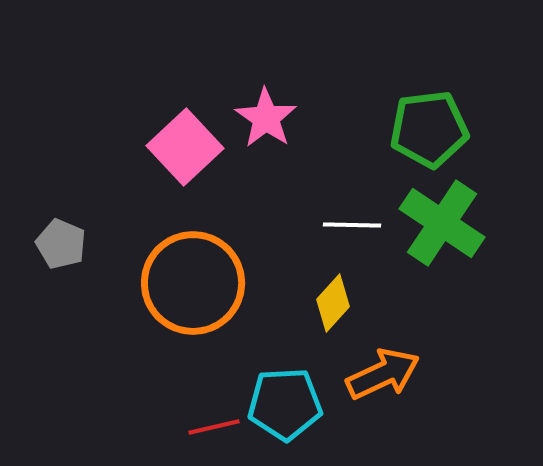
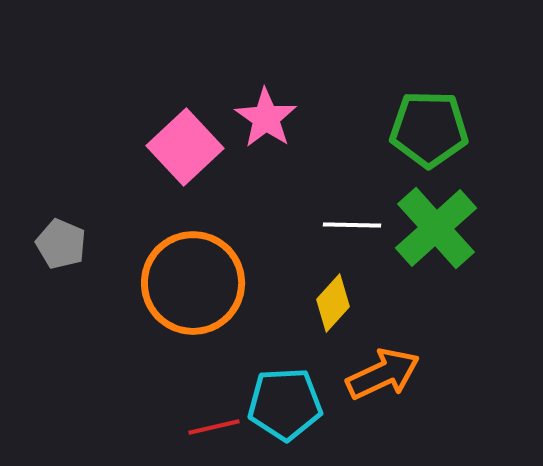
green pentagon: rotated 8 degrees clockwise
green cross: moved 6 px left, 5 px down; rotated 14 degrees clockwise
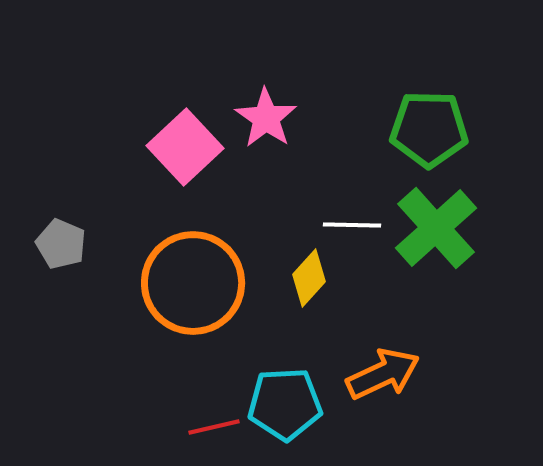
yellow diamond: moved 24 px left, 25 px up
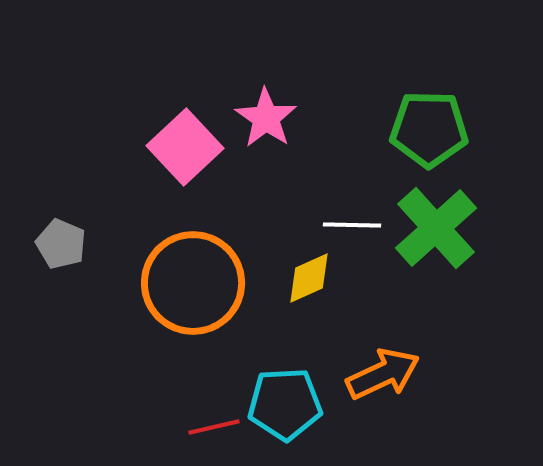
yellow diamond: rotated 24 degrees clockwise
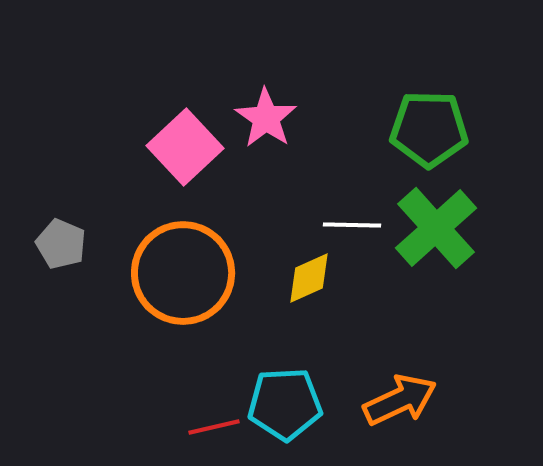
orange circle: moved 10 px left, 10 px up
orange arrow: moved 17 px right, 26 px down
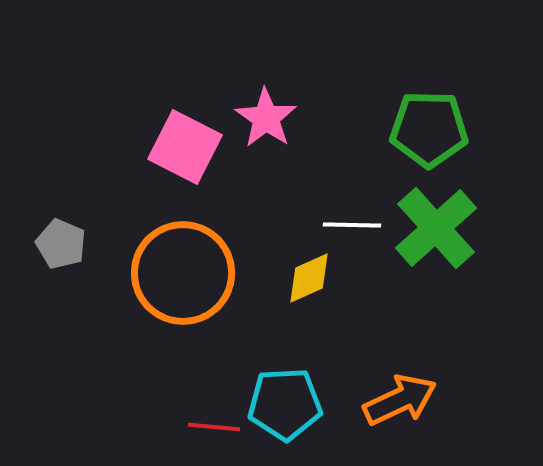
pink square: rotated 20 degrees counterclockwise
red line: rotated 18 degrees clockwise
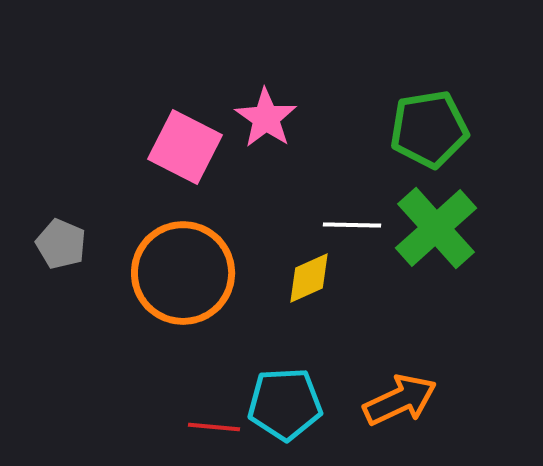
green pentagon: rotated 10 degrees counterclockwise
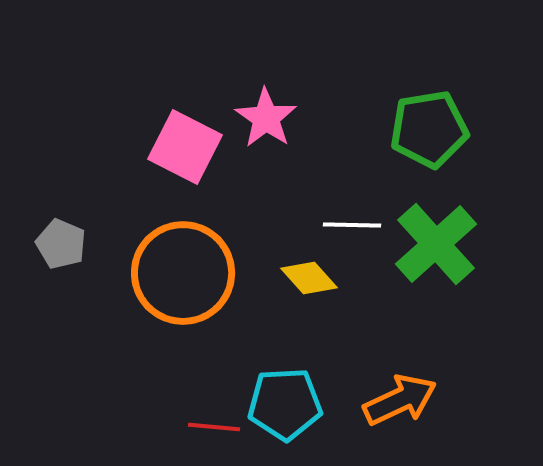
green cross: moved 16 px down
yellow diamond: rotated 72 degrees clockwise
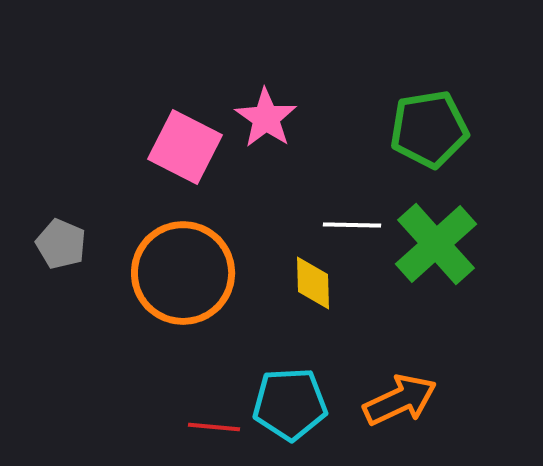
yellow diamond: moved 4 px right, 5 px down; rotated 40 degrees clockwise
cyan pentagon: moved 5 px right
